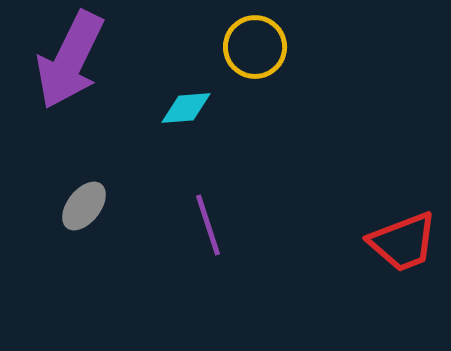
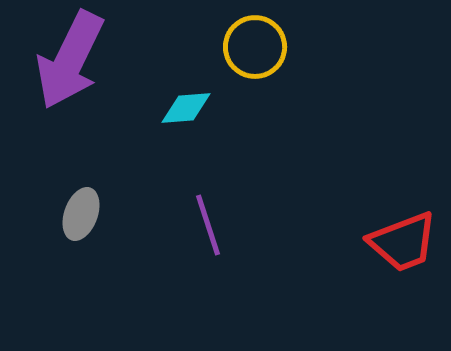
gray ellipse: moved 3 px left, 8 px down; rotated 18 degrees counterclockwise
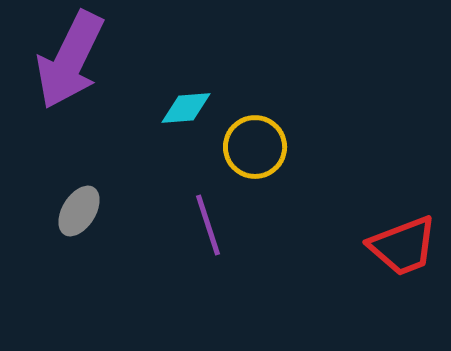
yellow circle: moved 100 px down
gray ellipse: moved 2 px left, 3 px up; rotated 12 degrees clockwise
red trapezoid: moved 4 px down
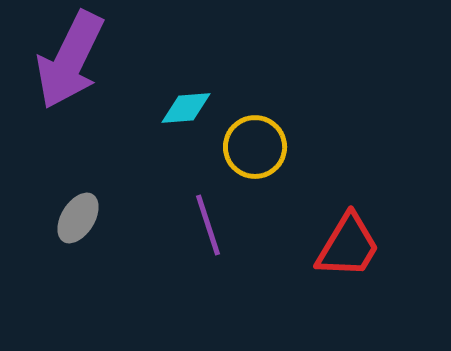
gray ellipse: moved 1 px left, 7 px down
red trapezoid: moved 55 px left; rotated 38 degrees counterclockwise
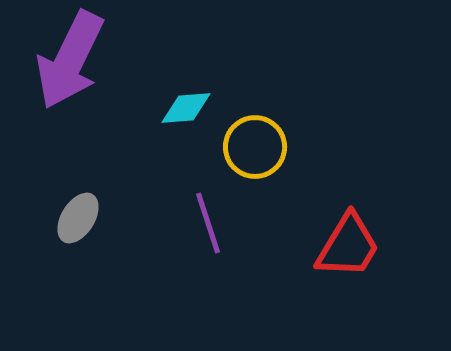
purple line: moved 2 px up
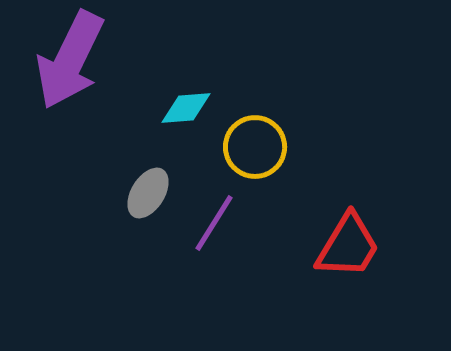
gray ellipse: moved 70 px right, 25 px up
purple line: moved 6 px right; rotated 50 degrees clockwise
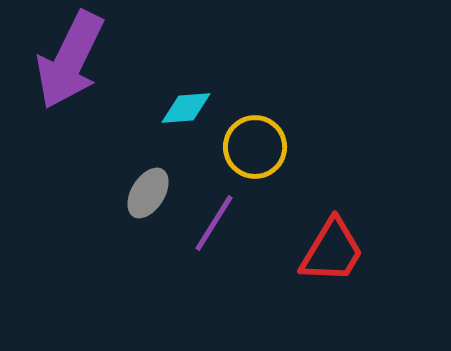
red trapezoid: moved 16 px left, 5 px down
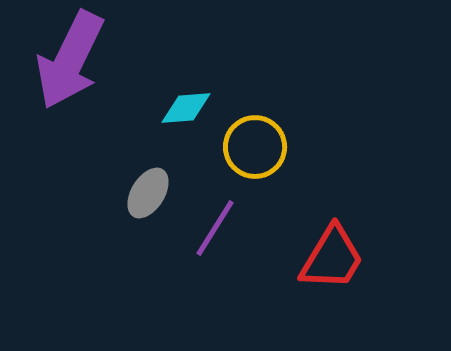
purple line: moved 1 px right, 5 px down
red trapezoid: moved 7 px down
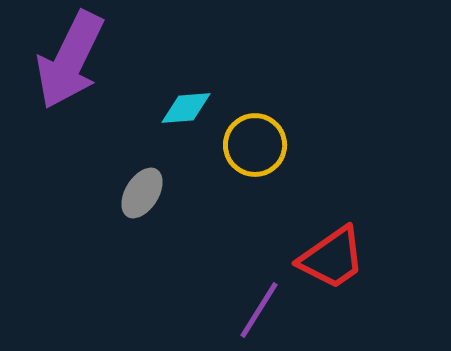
yellow circle: moved 2 px up
gray ellipse: moved 6 px left
purple line: moved 44 px right, 82 px down
red trapezoid: rotated 24 degrees clockwise
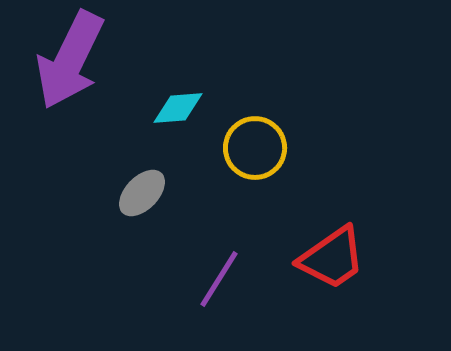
cyan diamond: moved 8 px left
yellow circle: moved 3 px down
gray ellipse: rotated 12 degrees clockwise
purple line: moved 40 px left, 31 px up
